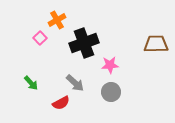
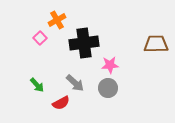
black cross: rotated 12 degrees clockwise
green arrow: moved 6 px right, 2 px down
gray circle: moved 3 px left, 4 px up
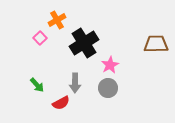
black cross: rotated 24 degrees counterclockwise
pink star: rotated 24 degrees counterclockwise
gray arrow: rotated 48 degrees clockwise
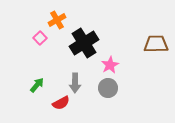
green arrow: rotated 98 degrees counterclockwise
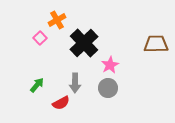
black cross: rotated 12 degrees counterclockwise
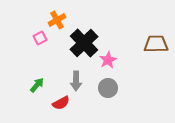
pink square: rotated 16 degrees clockwise
pink star: moved 2 px left, 5 px up
gray arrow: moved 1 px right, 2 px up
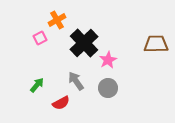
gray arrow: rotated 144 degrees clockwise
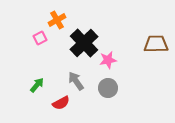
pink star: rotated 18 degrees clockwise
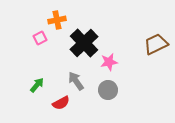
orange cross: rotated 18 degrees clockwise
brown trapezoid: rotated 25 degrees counterclockwise
pink star: moved 1 px right, 2 px down
gray circle: moved 2 px down
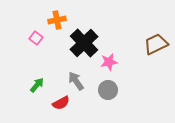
pink square: moved 4 px left; rotated 24 degrees counterclockwise
